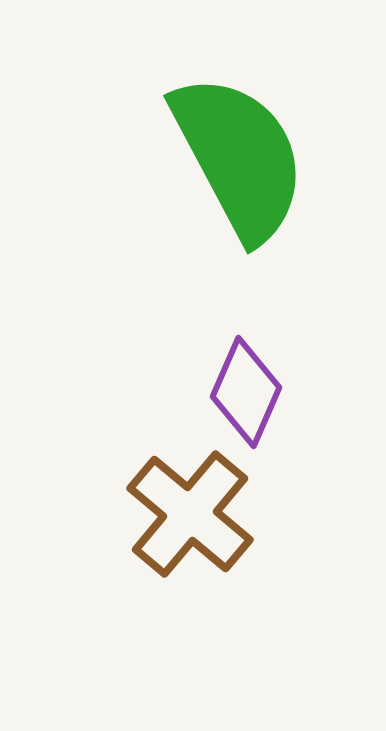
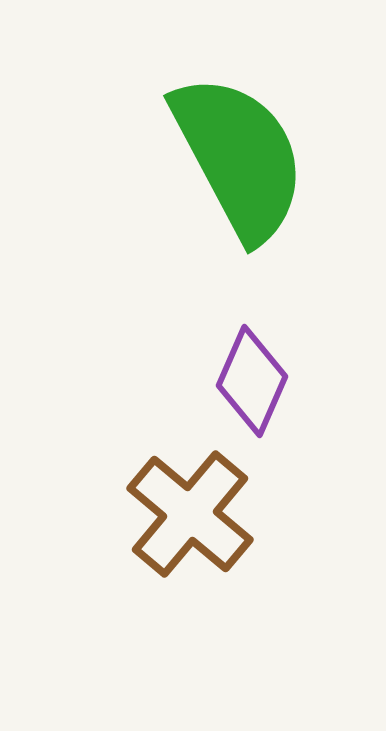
purple diamond: moved 6 px right, 11 px up
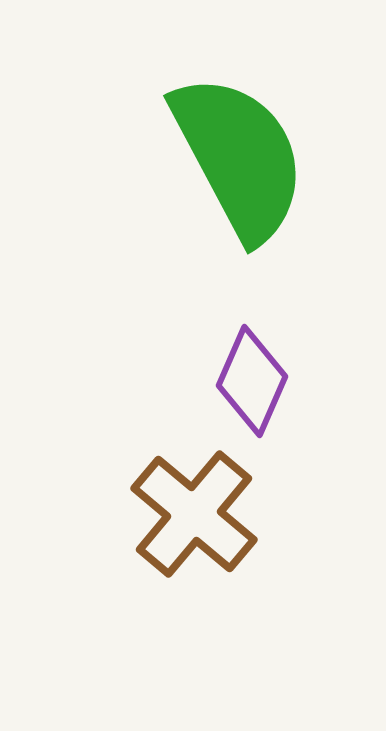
brown cross: moved 4 px right
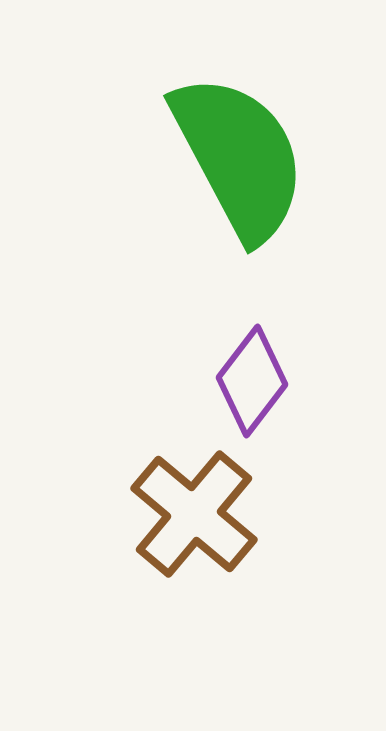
purple diamond: rotated 14 degrees clockwise
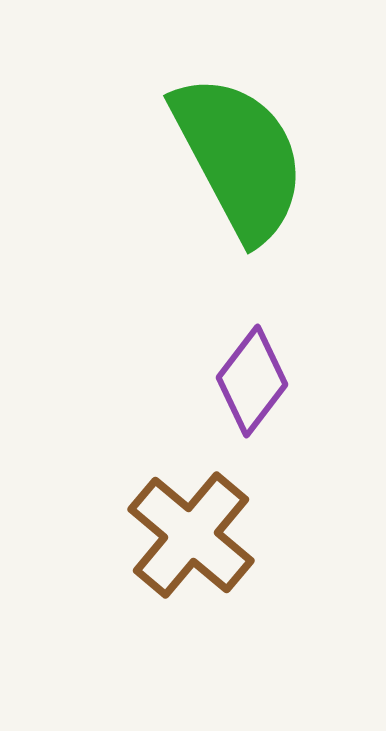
brown cross: moved 3 px left, 21 px down
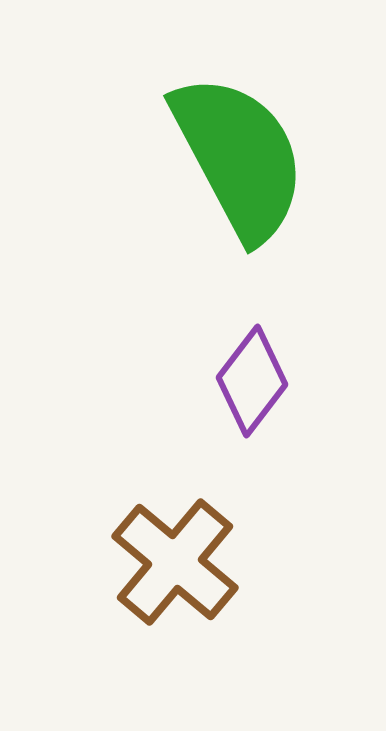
brown cross: moved 16 px left, 27 px down
